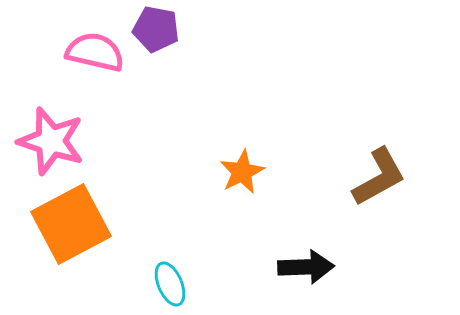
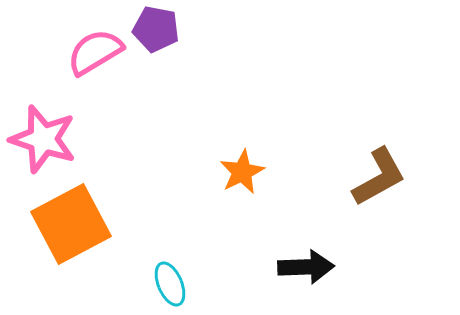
pink semicircle: rotated 44 degrees counterclockwise
pink star: moved 8 px left, 2 px up
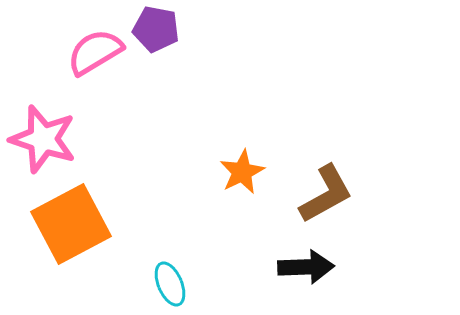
brown L-shape: moved 53 px left, 17 px down
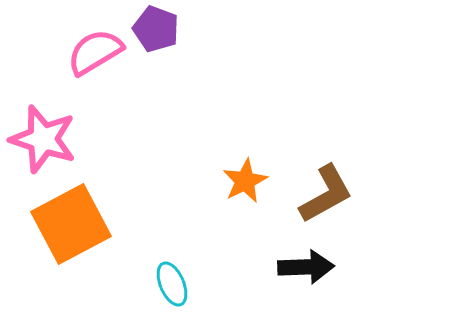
purple pentagon: rotated 9 degrees clockwise
orange star: moved 3 px right, 9 px down
cyan ellipse: moved 2 px right
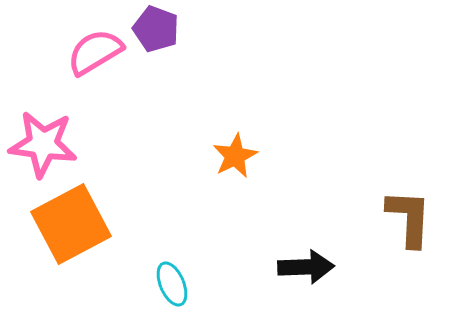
pink star: moved 5 px down; rotated 10 degrees counterclockwise
orange star: moved 10 px left, 25 px up
brown L-shape: moved 83 px right, 24 px down; rotated 58 degrees counterclockwise
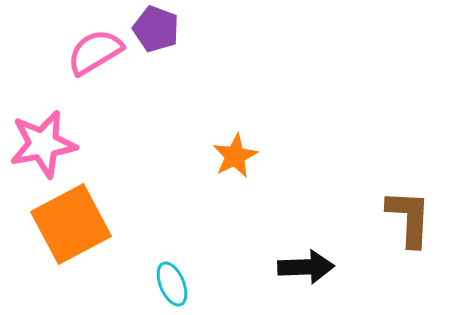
pink star: rotated 18 degrees counterclockwise
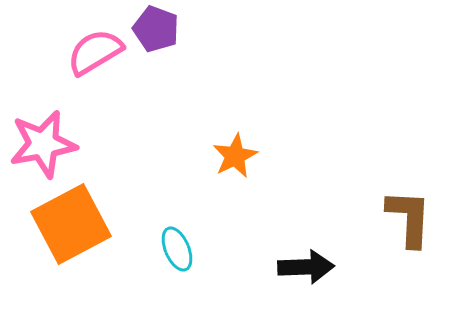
cyan ellipse: moved 5 px right, 35 px up
